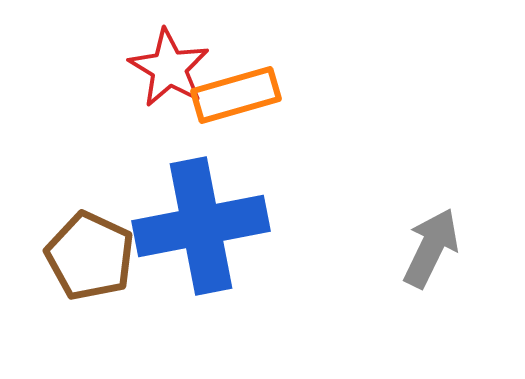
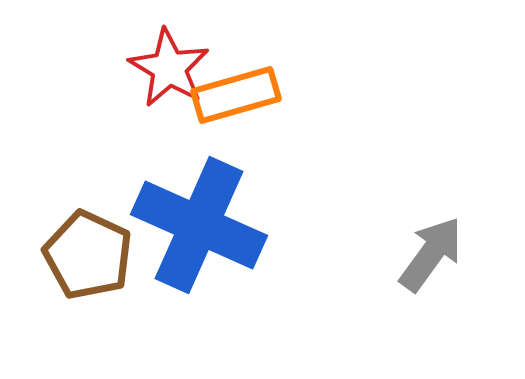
blue cross: moved 2 px left, 1 px up; rotated 35 degrees clockwise
gray arrow: moved 6 px down; rotated 10 degrees clockwise
brown pentagon: moved 2 px left, 1 px up
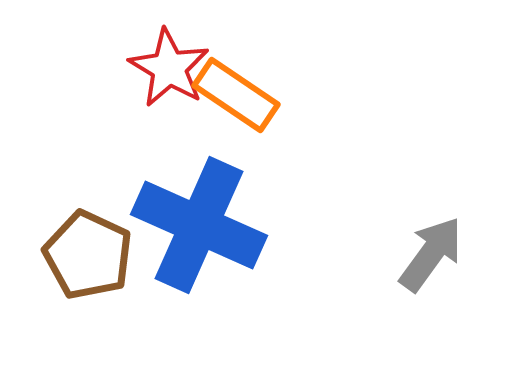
orange rectangle: rotated 50 degrees clockwise
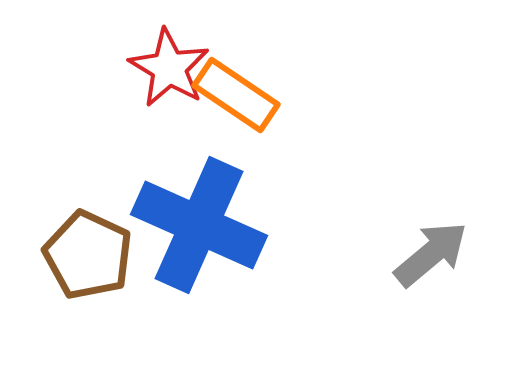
gray arrow: rotated 14 degrees clockwise
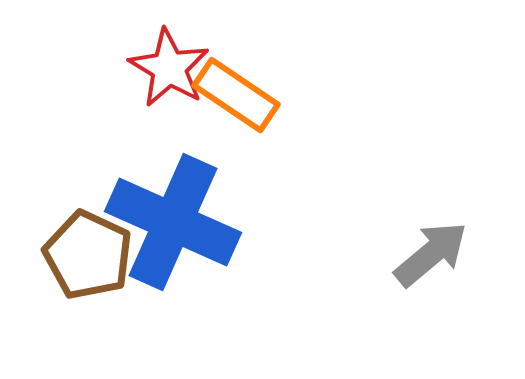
blue cross: moved 26 px left, 3 px up
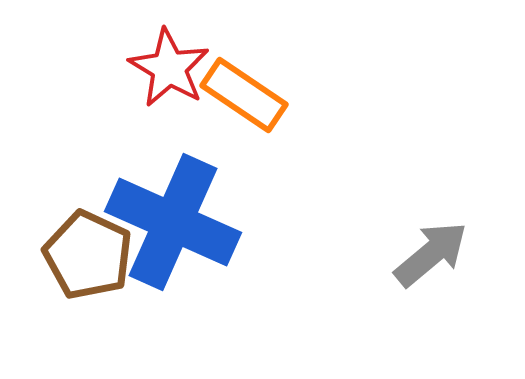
orange rectangle: moved 8 px right
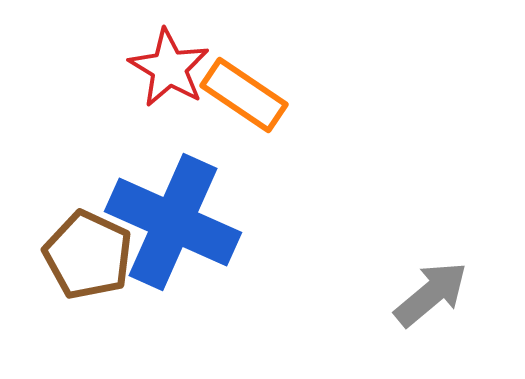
gray arrow: moved 40 px down
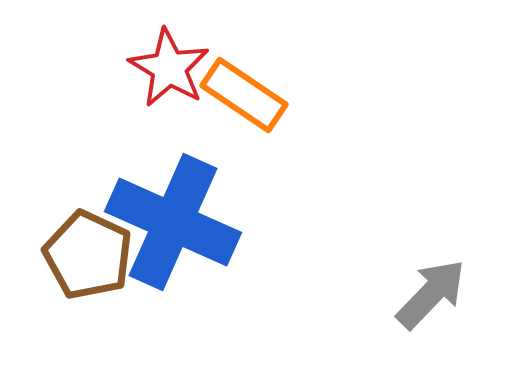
gray arrow: rotated 6 degrees counterclockwise
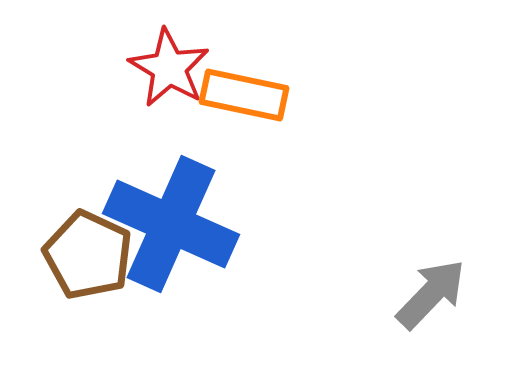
orange rectangle: rotated 22 degrees counterclockwise
blue cross: moved 2 px left, 2 px down
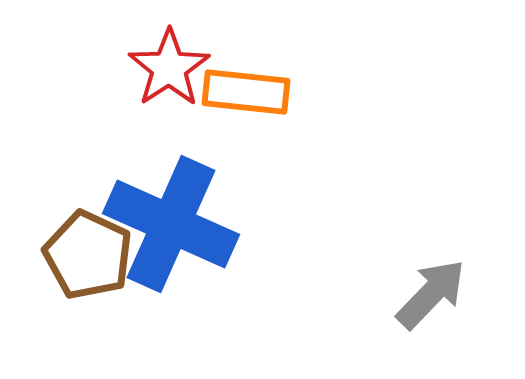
red star: rotated 8 degrees clockwise
orange rectangle: moved 2 px right, 3 px up; rotated 6 degrees counterclockwise
